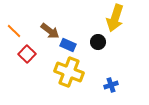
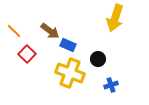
black circle: moved 17 px down
yellow cross: moved 1 px right, 1 px down
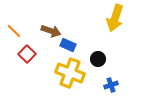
brown arrow: moved 1 px right; rotated 18 degrees counterclockwise
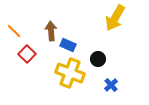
yellow arrow: rotated 12 degrees clockwise
brown arrow: rotated 114 degrees counterclockwise
blue cross: rotated 24 degrees counterclockwise
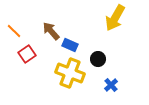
brown arrow: rotated 36 degrees counterclockwise
blue rectangle: moved 2 px right
red square: rotated 12 degrees clockwise
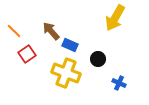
yellow cross: moved 4 px left
blue cross: moved 8 px right, 2 px up; rotated 24 degrees counterclockwise
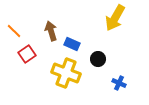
brown arrow: rotated 24 degrees clockwise
blue rectangle: moved 2 px right, 1 px up
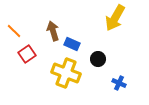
brown arrow: moved 2 px right
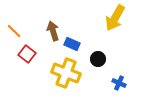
red square: rotated 18 degrees counterclockwise
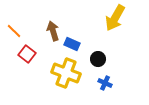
blue cross: moved 14 px left
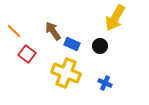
brown arrow: rotated 18 degrees counterclockwise
black circle: moved 2 px right, 13 px up
